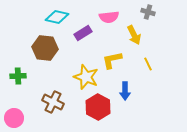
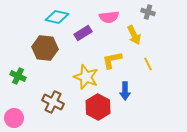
green cross: rotated 28 degrees clockwise
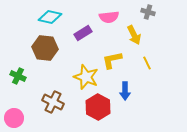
cyan diamond: moved 7 px left
yellow line: moved 1 px left, 1 px up
